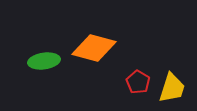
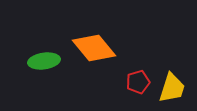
orange diamond: rotated 36 degrees clockwise
red pentagon: rotated 25 degrees clockwise
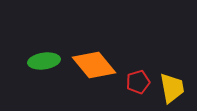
orange diamond: moved 17 px down
yellow trapezoid: rotated 28 degrees counterclockwise
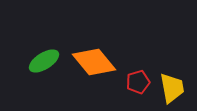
green ellipse: rotated 24 degrees counterclockwise
orange diamond: moved 3 px up
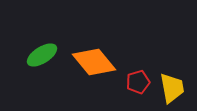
green ellipse: moved 2 px left, 6 px up
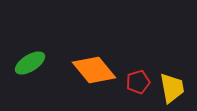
green ellipse: moved 12 px left, 8 px down
orange diamond: moved 8 px down
